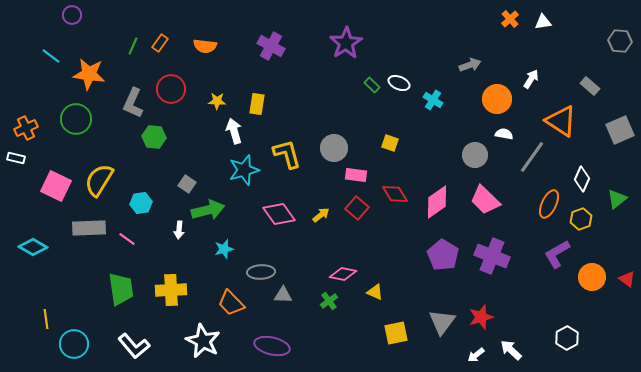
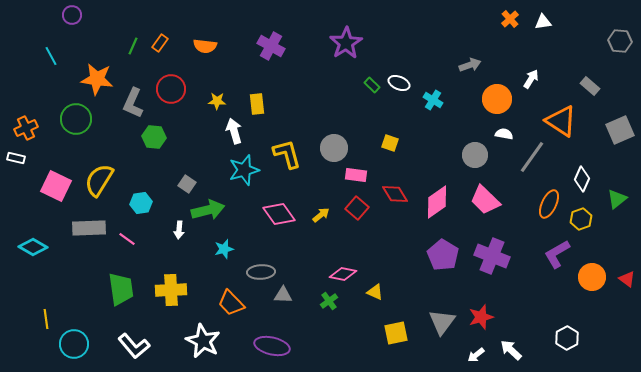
cyan line at (51, 56): rotated 24 degrees clockwise
orange star at (89, 74): moved 8 px right, 5 px down
yellow rectangle at (257, 104): rotated 15 degrees counterclockwise
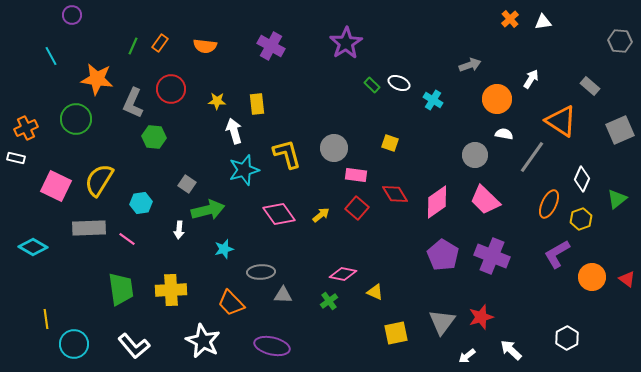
white arrow at (476, 355): moved 9 px left, 1 px down
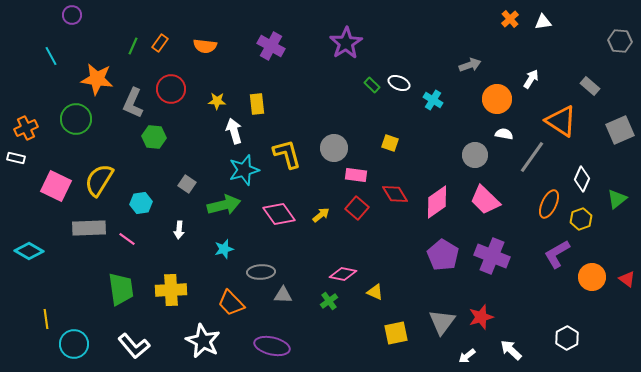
green arrow at (208, 210): moved 16 px right, 5 px up
cyan diamond at (33, 247): moved 4 px left, 4 px down
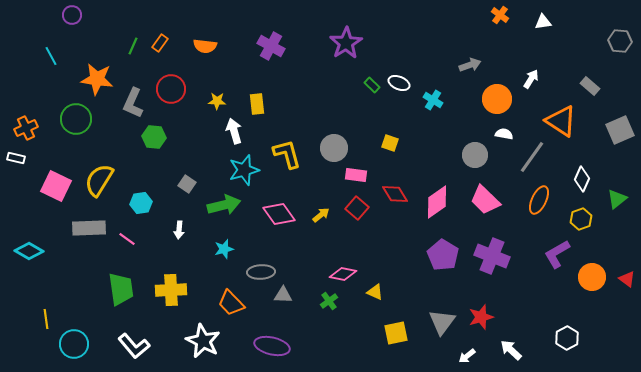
orange cross at (510, 19): moved 10 px left, 4 px up; rotated 12 degrees counterclockwise
orange ellipse at (549, 204): moved 10 px left, 4 px up
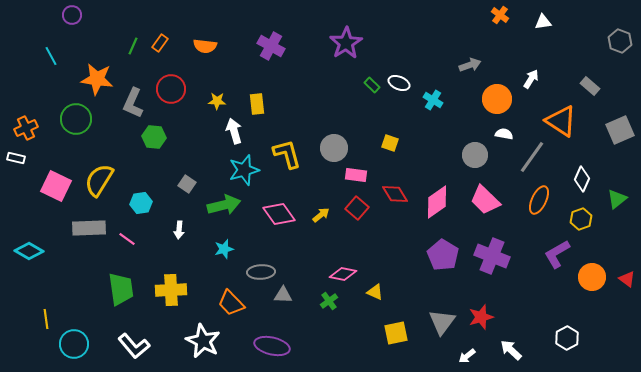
gray hexagon at (620, 41): rotated 15 degrees clockwise
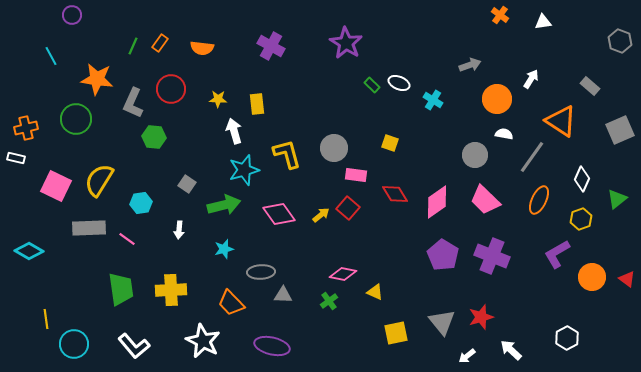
purple star at (346, 43): rotated 8 degrees counterclockwise
orange semicircle at (205, 46): moved 3 px left, 2 px down
yellow star at (217, 101): moved 1 px right, 2 px up
orange cross at (26, 128): rotated 10 degrees clockwise
red square at (357, 208): moved 9 px left
gray triangle at (442, 322): rotated 16 degrees counterclockwise
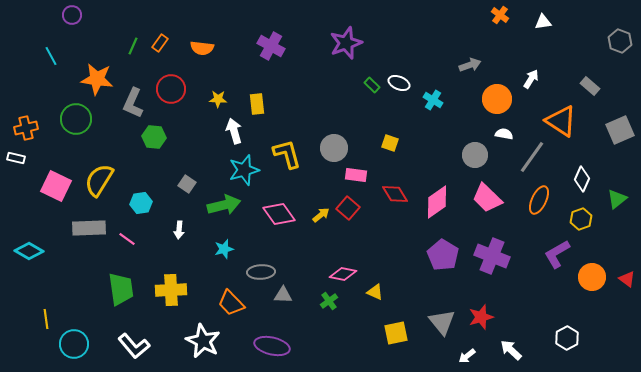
purple star at (346, 43): rotated 20 degrees clockwise
pink trapezoid at (485, 200): moved 2 px right, 2 px up
